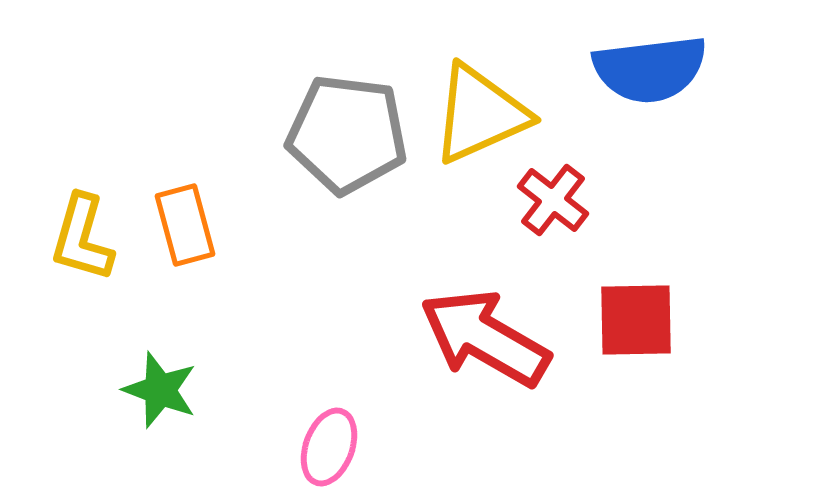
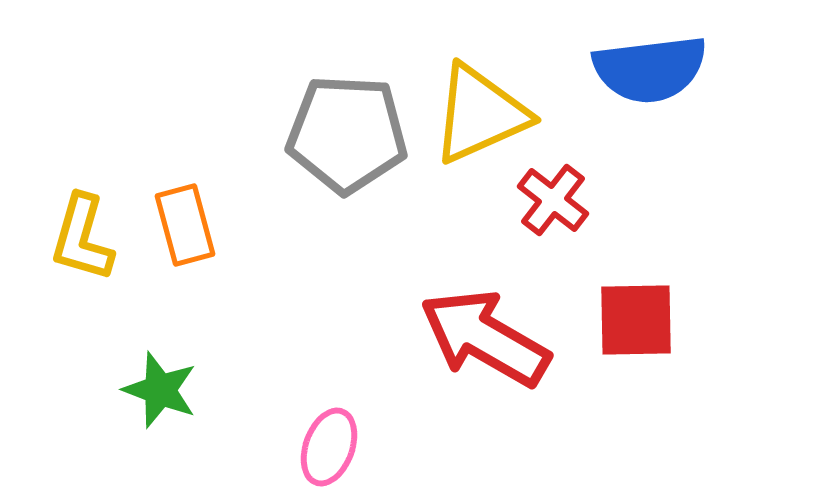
gray pentagon: rotated 4 degrees counterclockwise
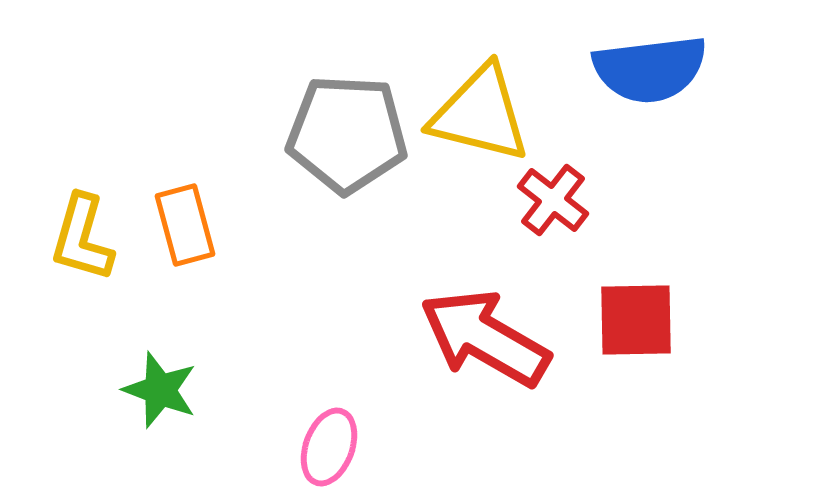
yellow triangle: rotated 38 degrees clockwise
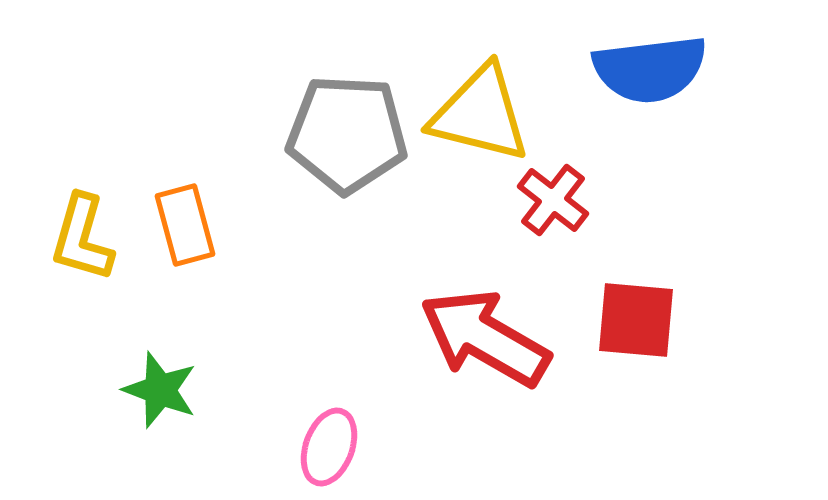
red square: rotated 6 degrees clockwise
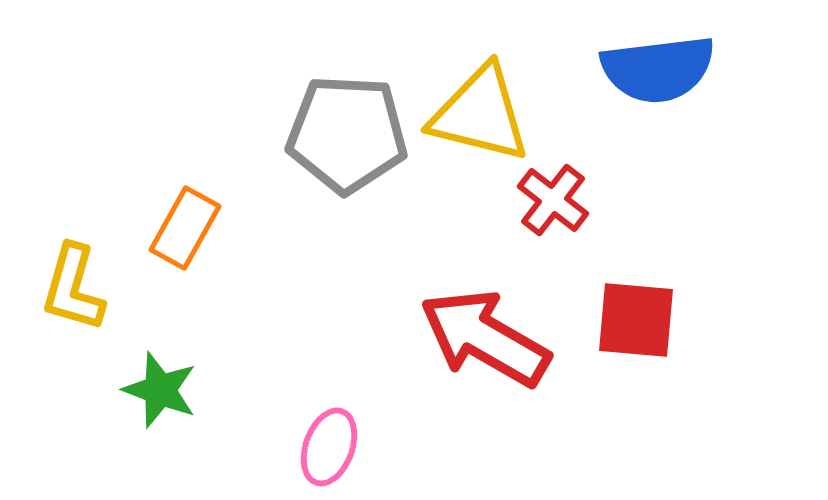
blue semicircle: moved 8 px right
orange rectangle: moved 3 px down; rotated 44 degrees clockwise
yellow L-shape: moved 9 px left, 50 px down
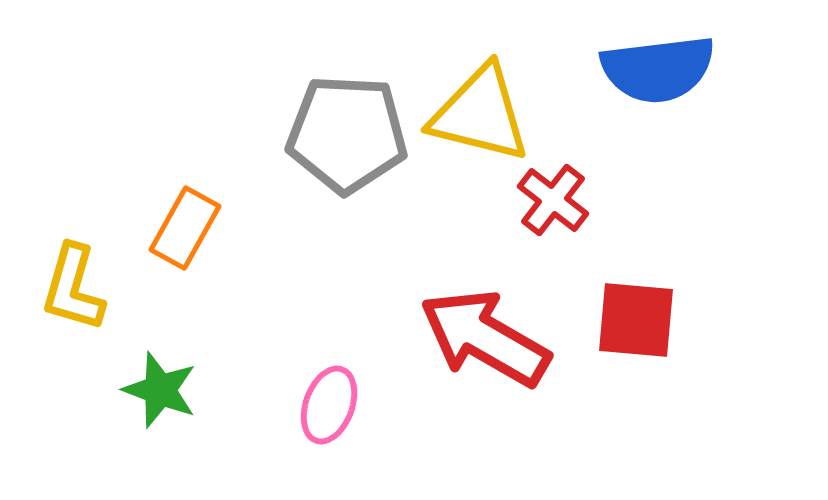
pink ellipse: moved 42 px up
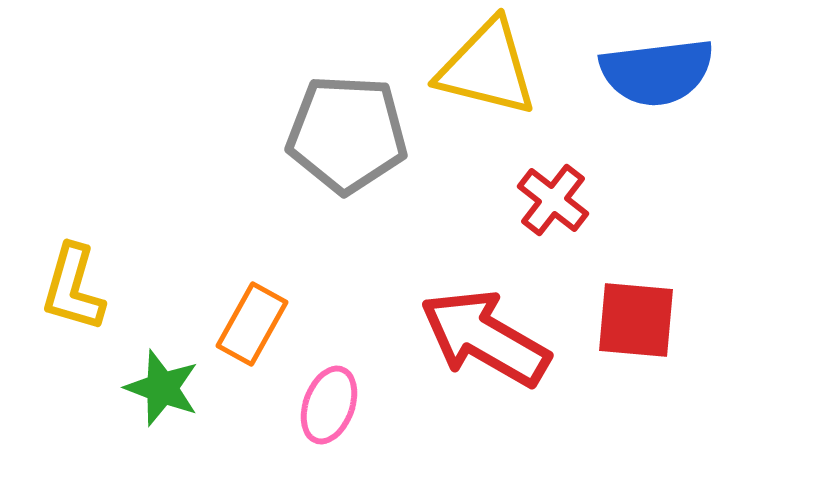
blue semicircle: moved 1 px left, 3 px down
yellow triangle: moved 7 px right, 46 px up
orange rectangle: moved 67 px right, 96 px down
green star: moved 2 px right, 2 px up
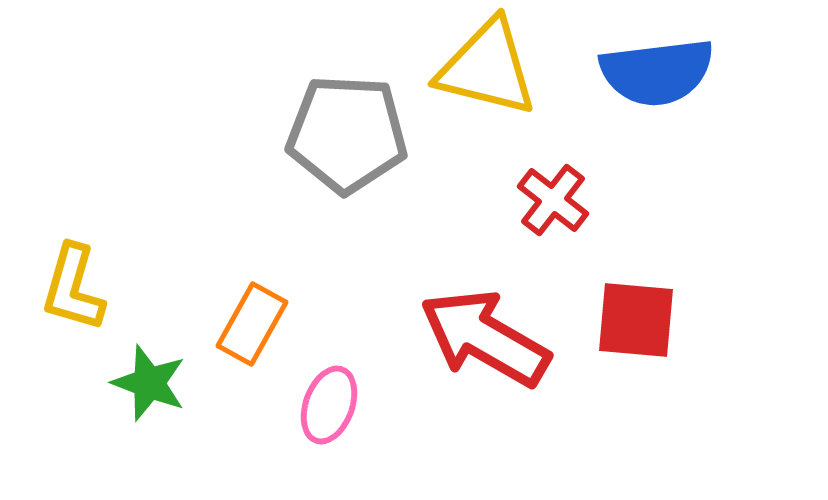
green star: moved 13 px left, 5 px up
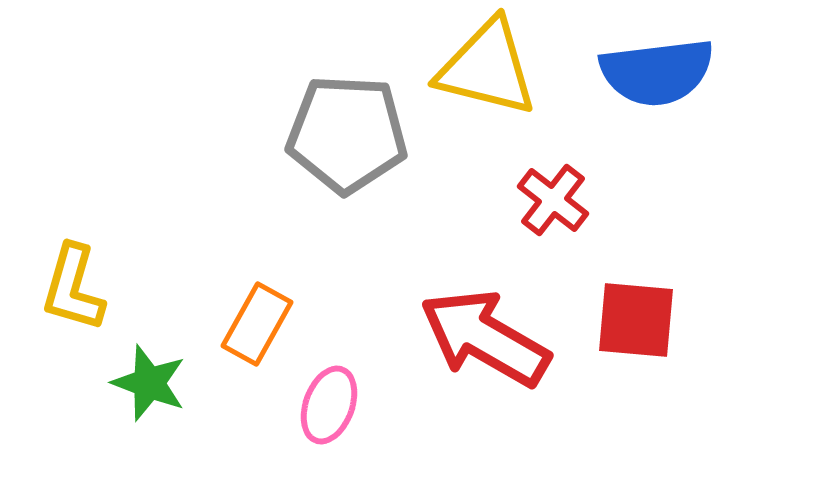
orange rectangle: moved 5 px right
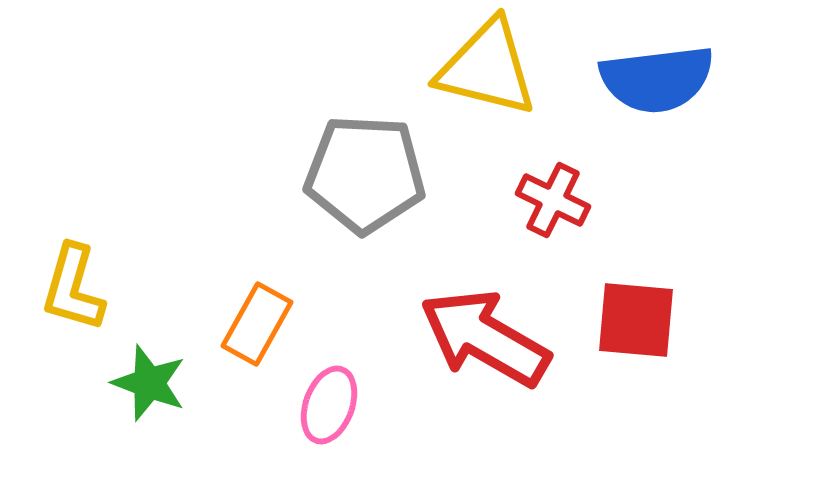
blue semicircle: moved 7 px down
gray pentagon: moved 18 px right, 40 px down
red cross: rotated 12 degrees counterclockwise
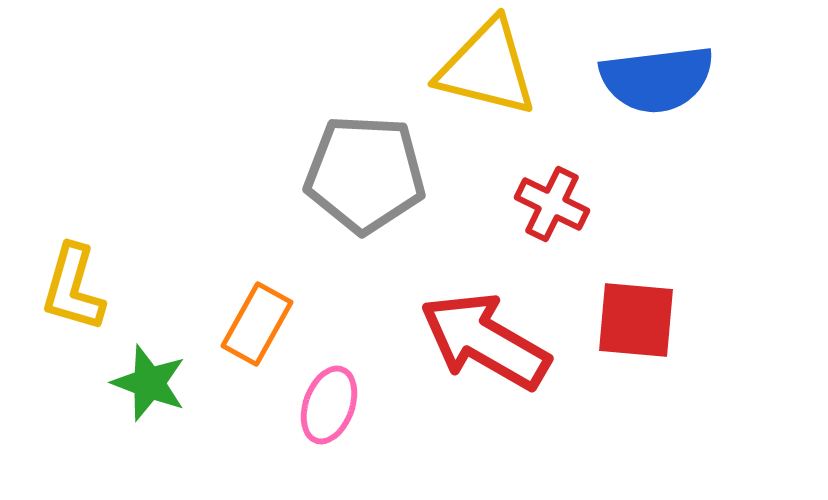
red cross: moved 1 px left, 4 px down
red arrow: moved 3 px down
